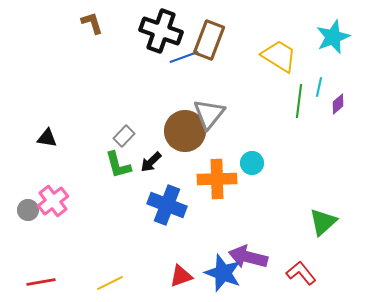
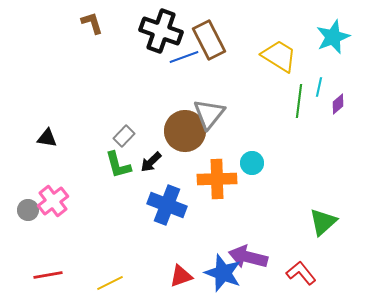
brown rectangle: rotated 48 degrees counterclockwise
red line: moved 7 px right, 7 px up
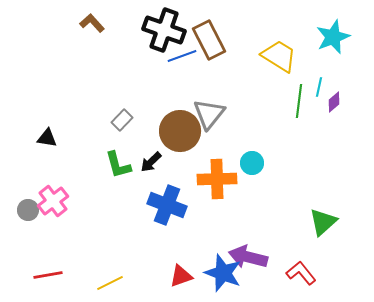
brown L-shape: rotated 25 degrees counterclockwise
black cross: moved 3 px right, 1 px up
blue line: moved 2 px left, 1 px up
purple diamond: moved 4 px left, 2 px up
brown circle: moved 5 px left
gray rectangle: moved 2 px left, 16 px up
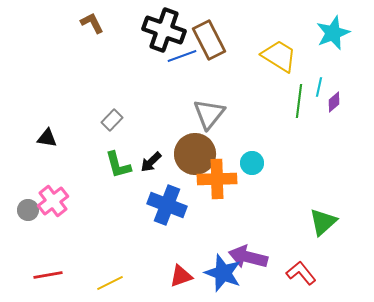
brown L-shape: rotated 15 degrees clockwise
cyan star: moved 4 px up
gray rectangle: moved 10 px left
brown circle: moved 15 px right, 23 px down
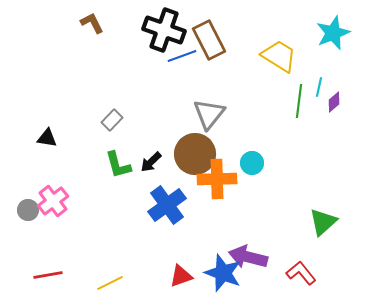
blue cross: rotated 33 degrees clockwise
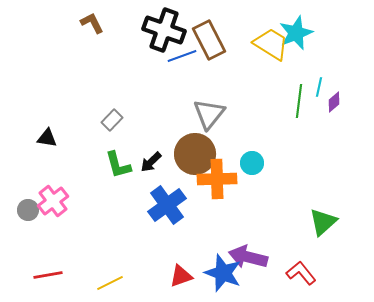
cyan star: moved 37 px left
yellow trapezoid: moved 8 px left, 12 px up
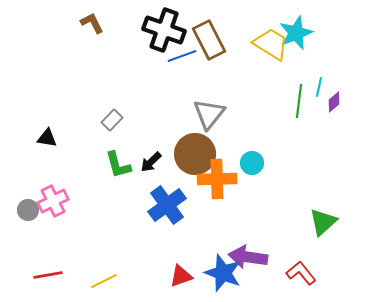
pink cross: rotated 12 degrees clockwise
purple arrow: rotated 6 degrees counterclockwise
yellow line: moved 6 px left, 2 px up
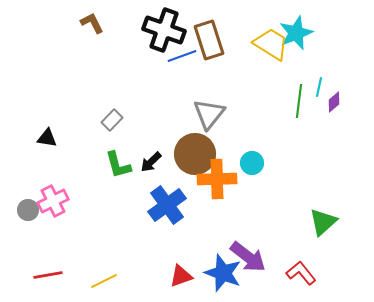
brown rectangle: rotated 9 degrees clockwise
purple arrow: rotated 150 degrees counterclockwise
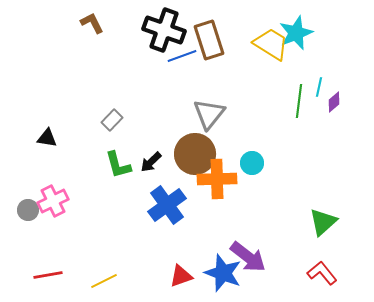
red L-shape: moved 21 px right
